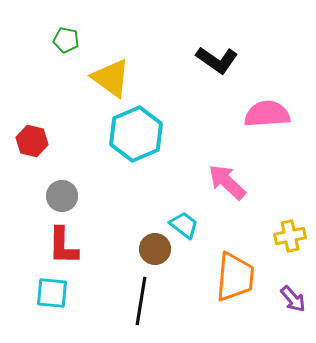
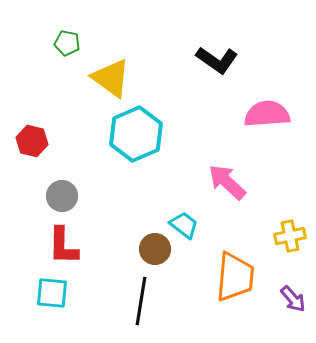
green pentagon: moved 1 px right, 3 px down
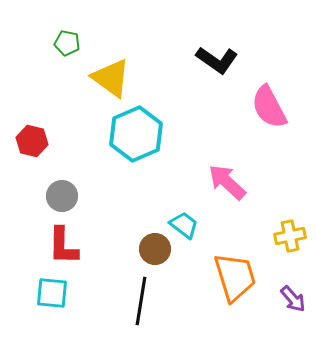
pink semicircle: moved 2 px right, 7 px up; rotated 114 degrees counterclockwise
orange trapezoid: rotated 22 degrees counterclockwise
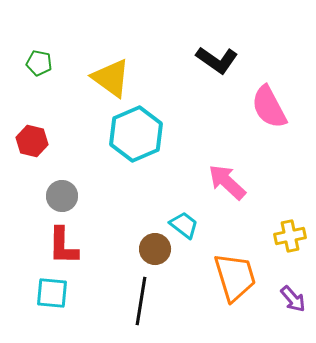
green pentagon: moved 28 px left, 20 px down
